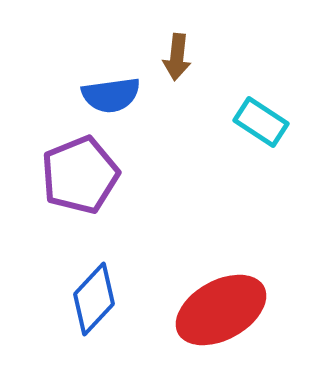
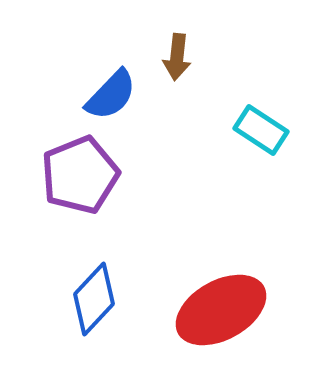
blue semicircle: rotated 38 degrees counterclockwise
cyan rectangle: moved 8 px down
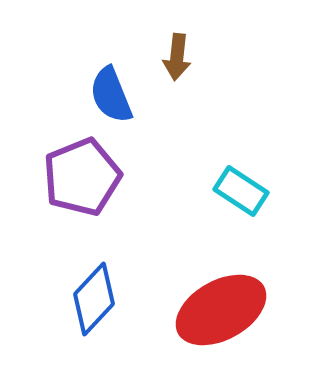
blue semicircle: rotated 114 degrees clockwise
cyan rectangle: moved 20 px left, 61 px down
purple pentagon: moved 2 px right, 2 px down
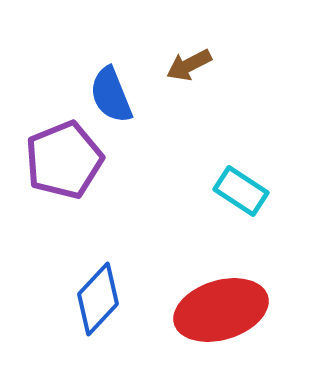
brown arrow: moved 12 px right, 8 px down; rotated 57 degrees clockwise
purple pentagon: moved 18 px left, 17 px up
blue diamond: moved 4 px right
red ellipse: rotated 12 degrees clockwise
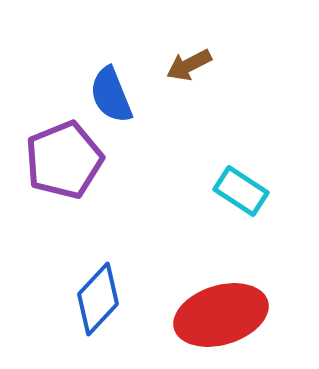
red ellipse: moved 5 px down
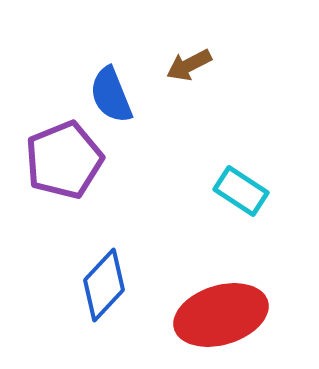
blue diamond: moved 6 px right, 14 px up
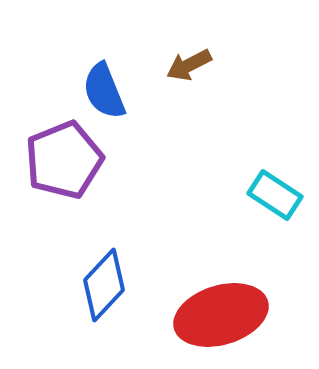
blue semicircle: moved 7 px left, 4 px up
cyan rectangle: moved 34 px right, 4 px down
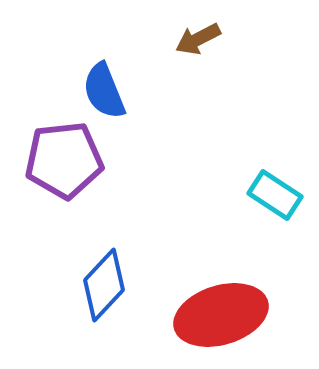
brown arrow: moved 9 px right, 26 px up
purple pentagon: rotated 16 degrees clockwise
